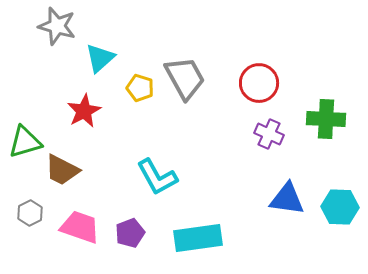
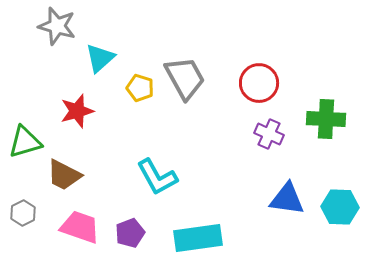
red star: moved 7 px left; rotated 12 degrees clockwise
brown trapezoid: moved 2 px right, 5 px down
gray hexagon: moved 7 px left
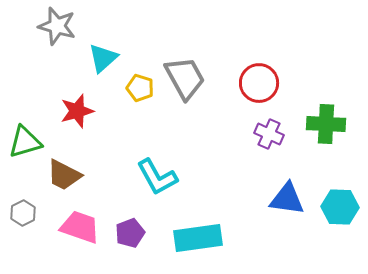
cyan triangle: moved 3 px right
green cross: moved 5 px down
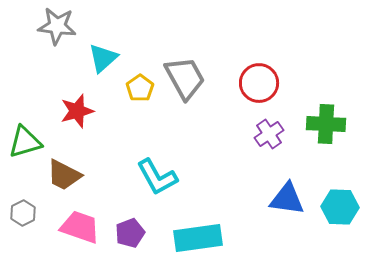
gray star: rotated 9 degrees counterclockwise
yellow pentagon: rotated 20 degrees clockwise
purple cross: rotated 32 degrees clockwise
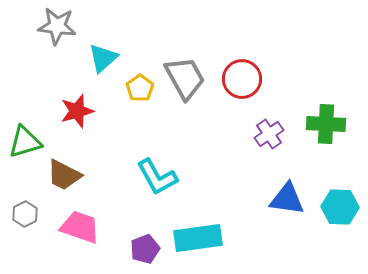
red circle: moved 17 px left, 4 px up
gray hexagon: moved 2 px right, 1 px down
purple pentagon: moved 15 px right, 16 px down
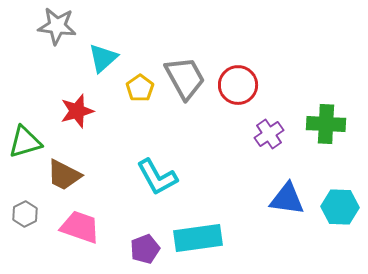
red circle: moved 4 px left, 6 px down
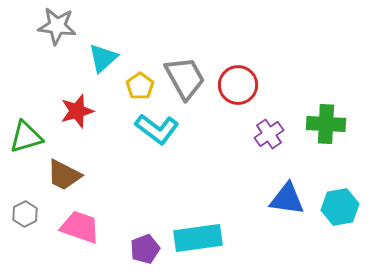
yellow pentagon: moved 2 px up
green triangle: moved 1 px right, 5 px up
cyan L-shape: moved 48 px up; rotated 24 degrees counterclockwise
cyan hexagon: rotated 12 degrees counterclockwise
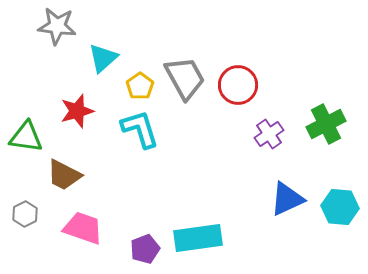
green cross: rotated 30 degrees counterclockwise
cyan L-shape: moved 17 px left; rotated 144 degrees counterclockwise
green triangle: rotated 24 degrees clockwise
blue triangle: rotated 33 degrees counterclockwise
cyan hexagon: rotated 15 degrees clockwise
pink trapezoid: moved 3 px right, 1 px down
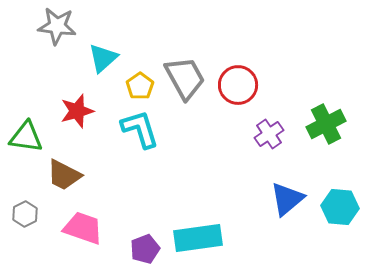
blue triangle: rotated 15 degrees counterclockwise
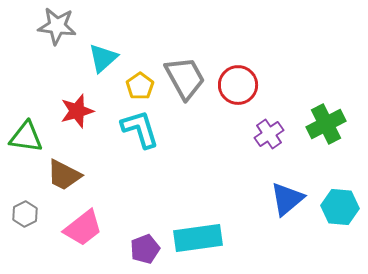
pink trapezoid: rotated 123 degrees clockwise
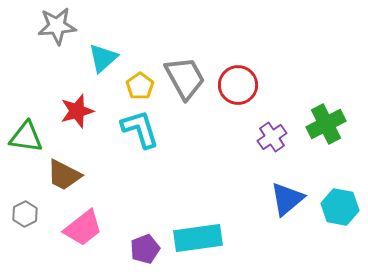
gray star: rotated 12 degrees counterclockwise
purple cross: moved 3 px right, 3 px down
cyan hexagon: rotated 6 degrees clockwise
